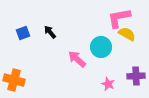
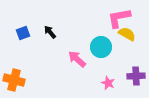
pink star: moved 1 px up
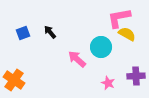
orange cross: rotated 20 degrees clockwise
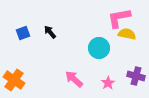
yellow semicircle: rotated 18 degrees counterclockwise
cyan circle: moved 2 px left, 1 px down
pink arrow: moved 3 px left, 20 px down
purple cross: rotated 18 degrees clockwise
pink star: rotated 16 degrees clockwise
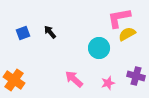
yellow semicircle: rotated 42 degrees counterclockwise
pink star: rotated 16 degrees clockwise
